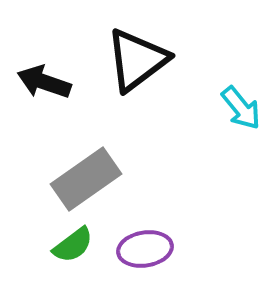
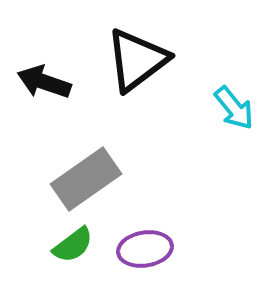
cyan arrow: moved 7 px left
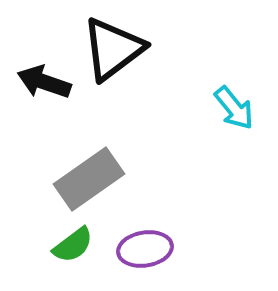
black triangle: moved 24 px left, 11 px up
gray rectangle: moved 3 px right
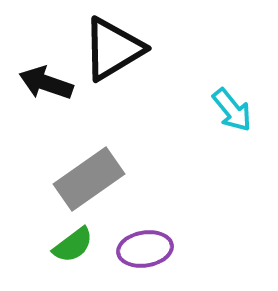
black triangle: rotated 6 degrees clockwise
black arrow: moved 2 px right, 1 px down
cyan arrow: moved 2 px left, 2 px down
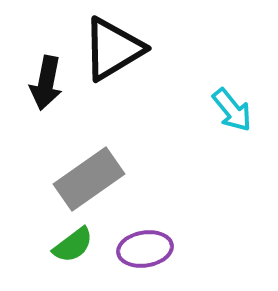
black arrow: rotated 98 degrees counterclockwise
